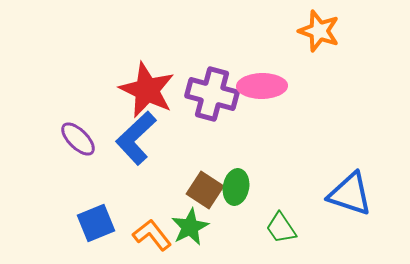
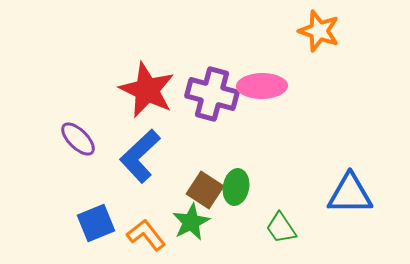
blue L-shape: moved 4 px right, 18 px down
blue triangle: rotated 18 degrees counterclockwise
green star: moved 1 px right, 5 px up
orange L-shape: moved 6 px left
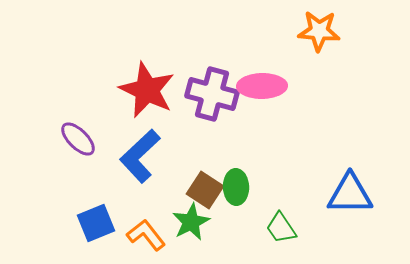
orange star: rotated 15 degrees counterclockwise
green ellipse: rotated 12 degrees counterclockwise
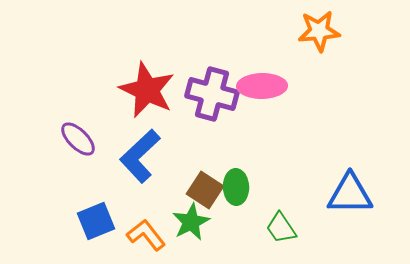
orange star: rotated 9 degrees counterclockwise
blue square: moved 2 px up
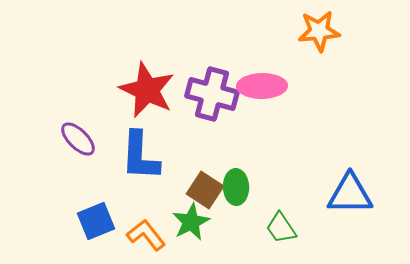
blue L-shape: rotated 44 degrees counterclockwise
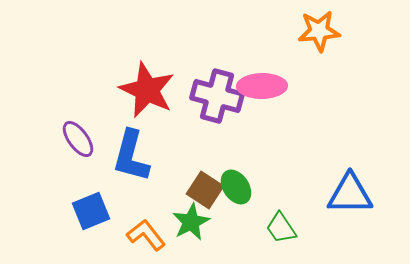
purple cross: moved 5 px right, 2 px down
purple ellipse: rotated 9 degrees clockwise
blue L-shape: moved 9 px left; rotated 12 degrees clockwise
green ellipse: rotated 32 degrees counterclockwise
blue square: moved 5 px left, 10 px up
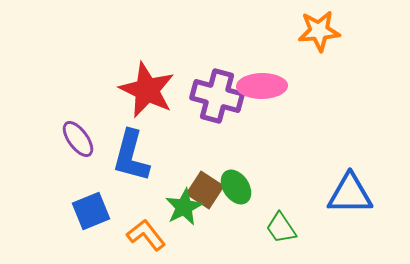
green star: moved 7 px left, 15 px up
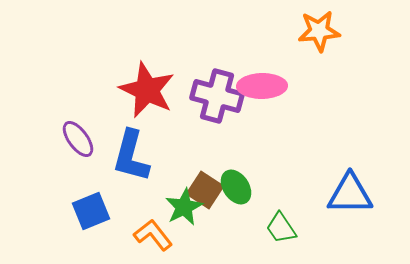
orange L-shape: moved 7 px right
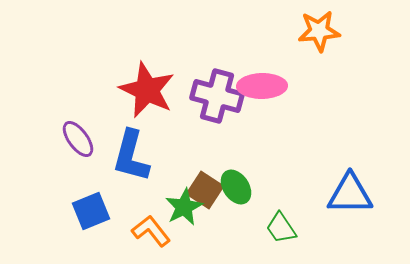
orange L-shape: moved 2 px left, 4 px up
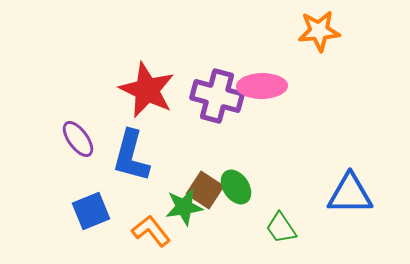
green star: rotated 18 degrees clockwise
